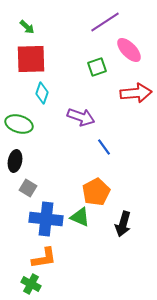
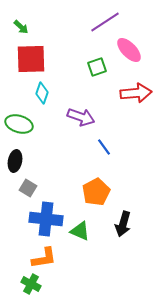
green arrow: moved 6 px left
green triangle: moved 14 px down
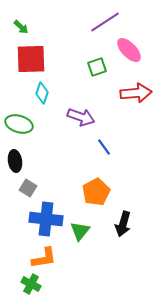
black ellipse: rotated 20 degrees counterclockwise
green triangle: rotated 45 degrees clockwise
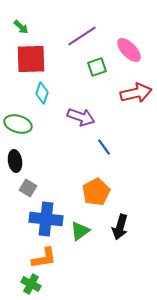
purple line: moved 23 px left, 14 px down
red arrow: rotated 8 degrees counterclockwise
green ellipse: moved 1 px left
black arrow: moved 3 px left, 3 px down
green triangle: rotated 15 degrees clockwise
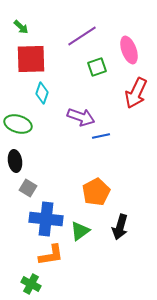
pink ellipse: rotated 24 degrees clockwise
red arrow: rotated 128 degrees clockwise
blue line: moved 3 px left, 11 px up; rotated 66 degrees counterclockwise
orange L-shape: moved 7 px right, 3 px up
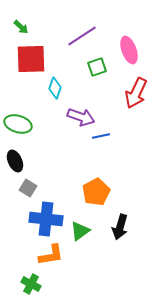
cyan diamond: moved 13 px right, 5 px up
black ellipse: rotated 15 degrees counterclockwise
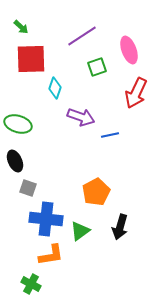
blue line: moved 9 px right, 1 px up
gray square: rotated 12 degrees counterclockwise
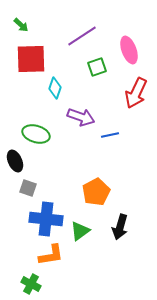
green arrow: moved 2 px up
green ellipse: moved 18 px right, 10 px down
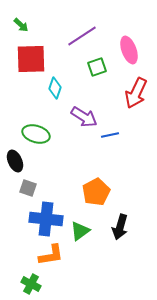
purple arrow: moved 3 px right; rotated 12 degrees clockwise
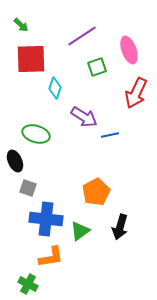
orange L-shape: moved 2 px down
green cross: moved 3 px left
